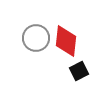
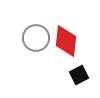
black square: moved 4 px down
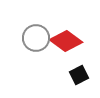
red diamond: rotated 60 degrees counterclockwise
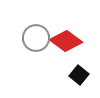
black square: rotated 24 degrees counterclockwise
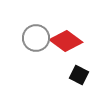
black square: rotated 12 degrees counterclockwise
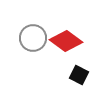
gray circle: moved 3 px left
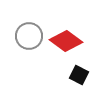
gray circle: moved 4 px left, 2 px up
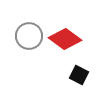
red diamond: moved 1 px left, 2 px up
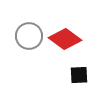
black square: rotated 30 degrees counterclockwise
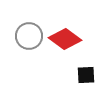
black square: moved 7 px right
